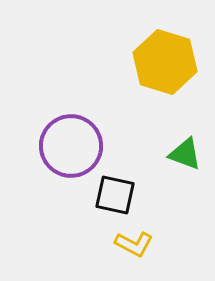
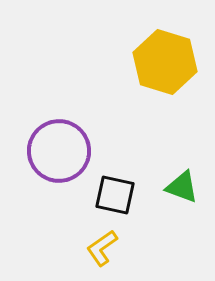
purple circle: moved 12 px left, 5 px down
green triangle: moved 3 px left, 33 px down
yellow L-shape: moved 32 px left, 4 px down; rotated 117 degrees clockwise
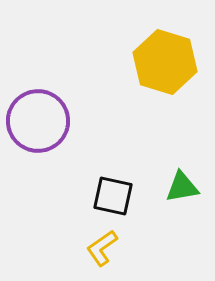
purple circle: moved 21 px left, 30 px up
green triangle: rotated 30 degrees counterclockwise
black square: moved 2 px left, 1 px down
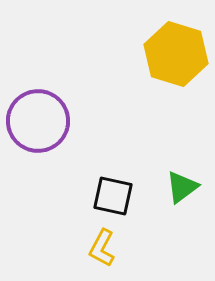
yellow hexagon: moved 11 px right, 8 px up
green triangle: rotated 27 degrees counterclockwise
yellow L-shape: rotated 27 degrees counterclockwise
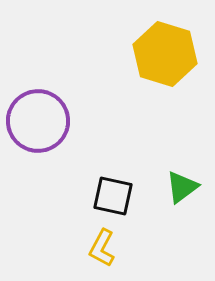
yellow hexagon: moved 11 px left
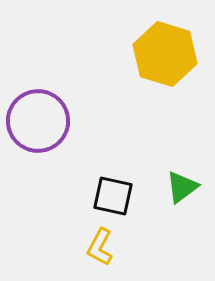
yellow L-shape: moved 2 px left, 1 px up
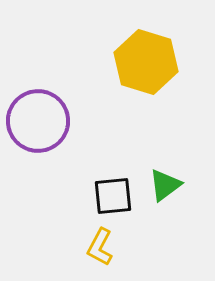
yellow hexagon: moved 19 px left, 8 px down
green triangle: moved 17 px left, 2 px up
black square: rotated 18 degrees counterclockwise
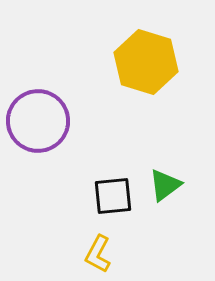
yellow L-shape: moved 2 px left, 7 px down
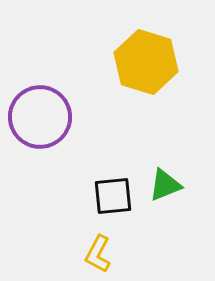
purple circle: moved 2 px right, 4 px up
green triangle: rotated 15 degrees clockwise
